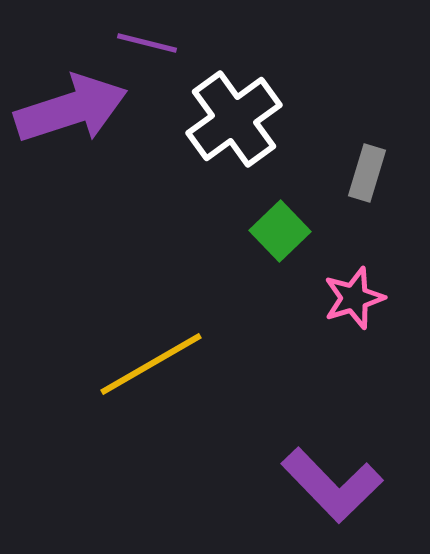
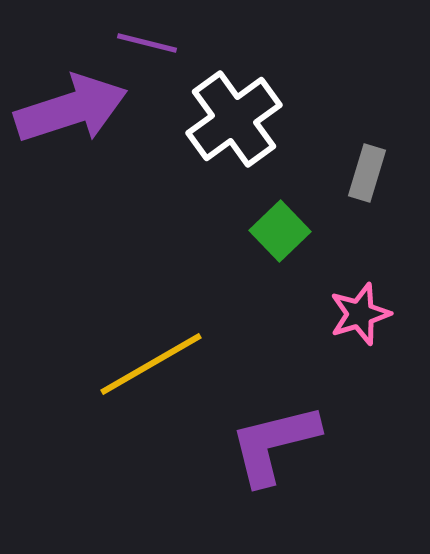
pink star: moved 6 px right, 16 px down
purple L-shape: moved 58 px left, 41 px up; rotated 120 degrees clockwise
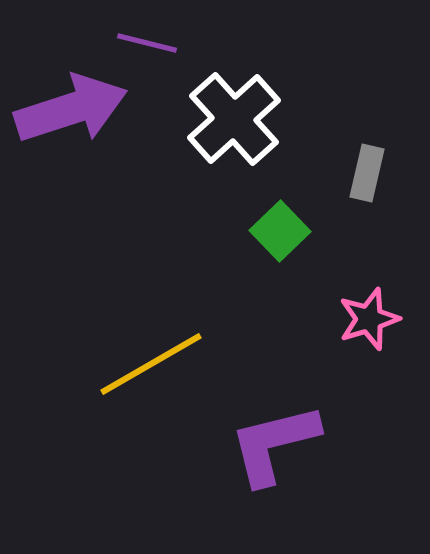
white cross: rotated 6 degrees counterclockwise
gray rectangle: rotated 4 degrees counterclockwise
pink star: moved 9 px right, 5 px down
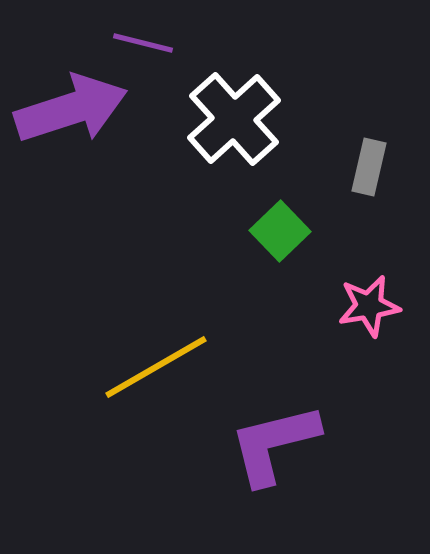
purple line: moved 4 px left
gray rectangle: moved 2 px right, 6 px up
pink star: moved 13 px up; rotated 8 degrees clockwise
yellow line: moved 5 px right, 3 px down
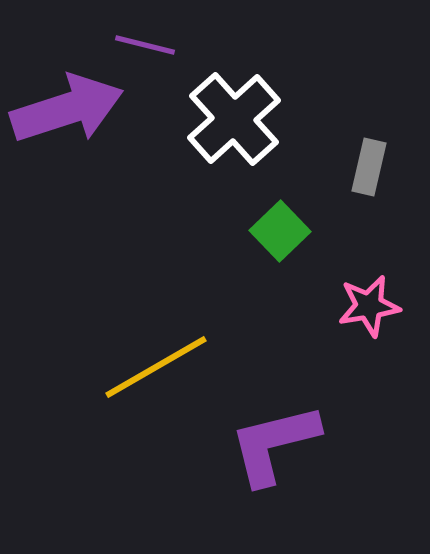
purple line: moved 2 px right, 2 px down
purple arrow: moved 4 px left
